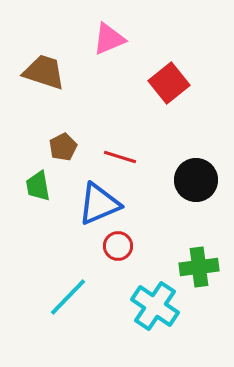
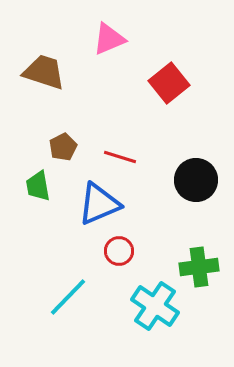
red circle: moved 1 px right, 5 px down
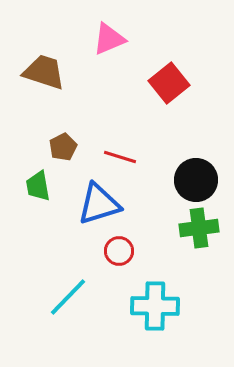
blue triangle: rotated 6 degrees clockwise
green cross: moved 39 px up
cyan cross: rotated 33 degrees counterclockwise
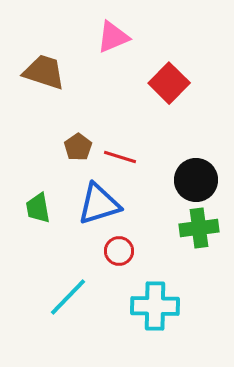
pink triangle: moved 4 px right, 2 px up
red square: rotated 6 degrees counterclockwise
brown pentagon: moved 15 px right; rotated 8 degrees counterclockwise
green trapezoid: moved 22 px down
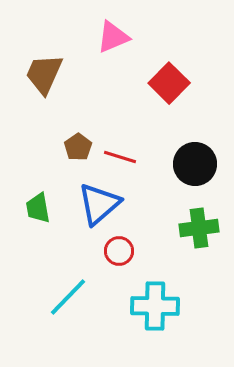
brown trapezoid: moved 2 px down; rotated 84 degrees counterclockwise
black circle: moved 1 px left, 16 px up
blue triangle: rotated 24 degrees counterclockwise
